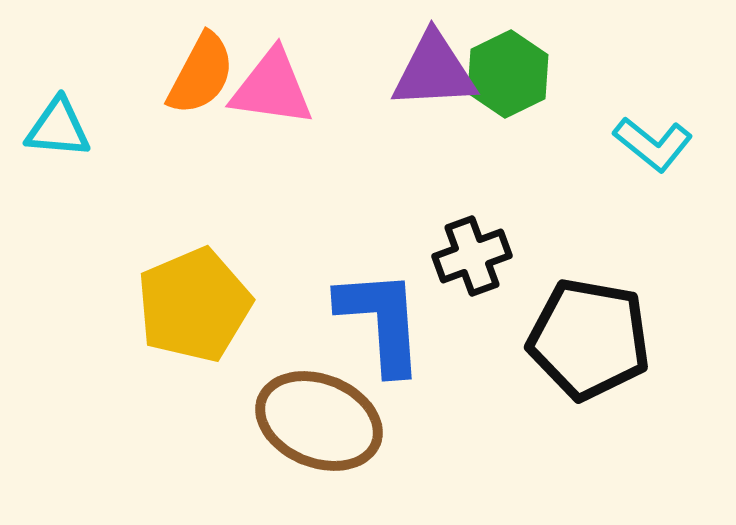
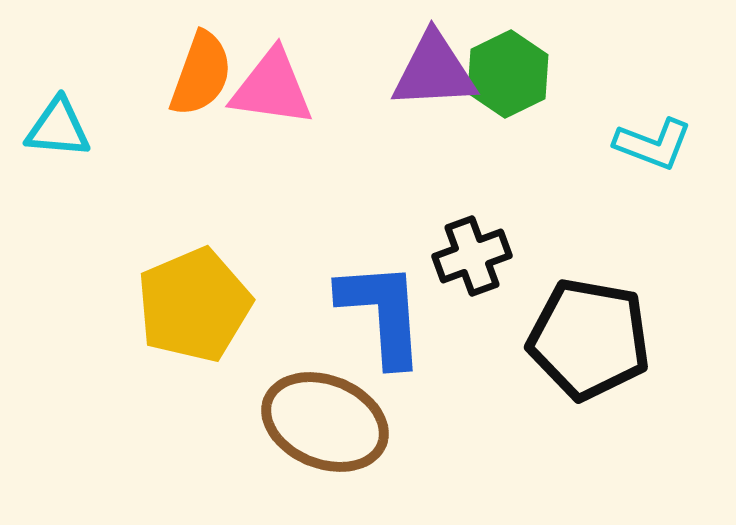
orange semicircle: rotated 8 degrees counterclockwise
cyan L-shape: rotated 18 degrees counterclockwise
blue L-shape: moved 1 px right, 8 px up
brown ellipse: moved 6 px right, 1 px down
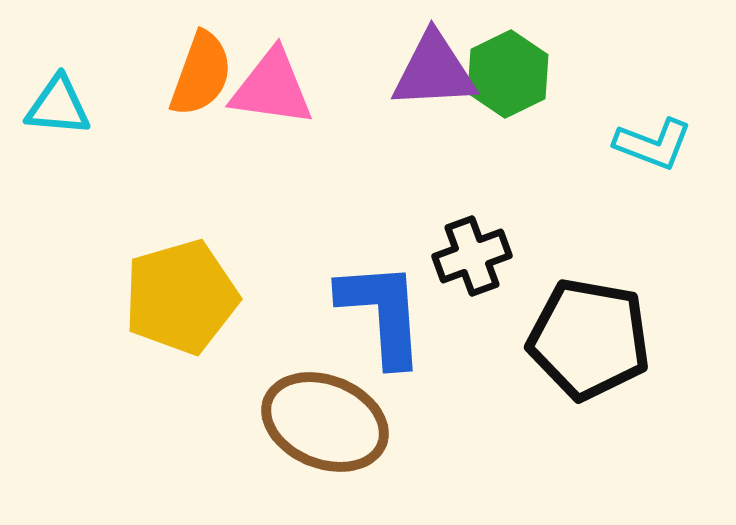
cyan triangle: moved 22 px up
yellow pentagon: moved 13 px left, 8 px up; rotated 7 degrees clockwise
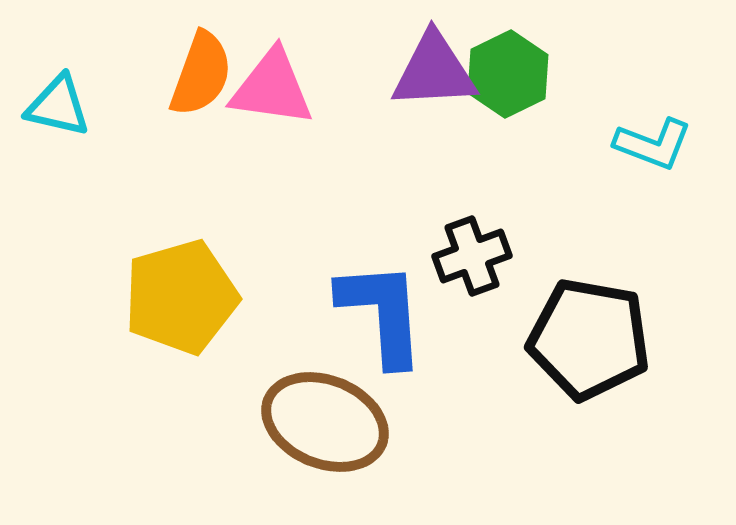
cyan triangle: rotated 8 degrees clockwise
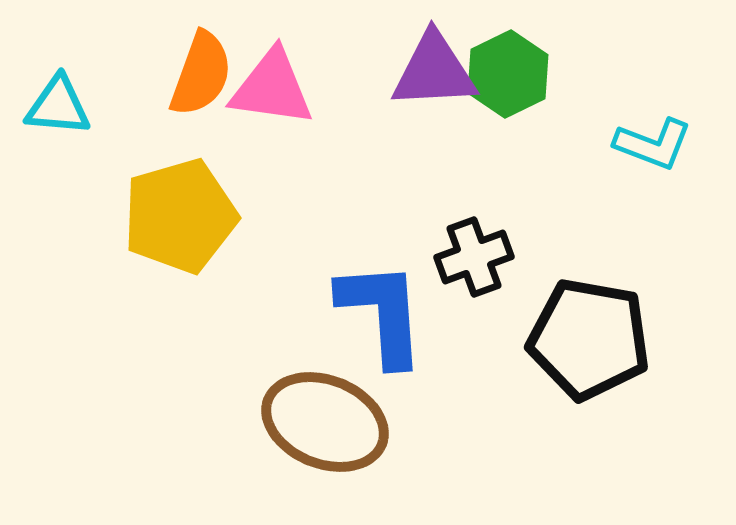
cyan triangle: rotated 8 degrees counterclockwise
black cross: moved 2 px right, 1 px down
yellow pentagon: moved 1 px left, 81 px up
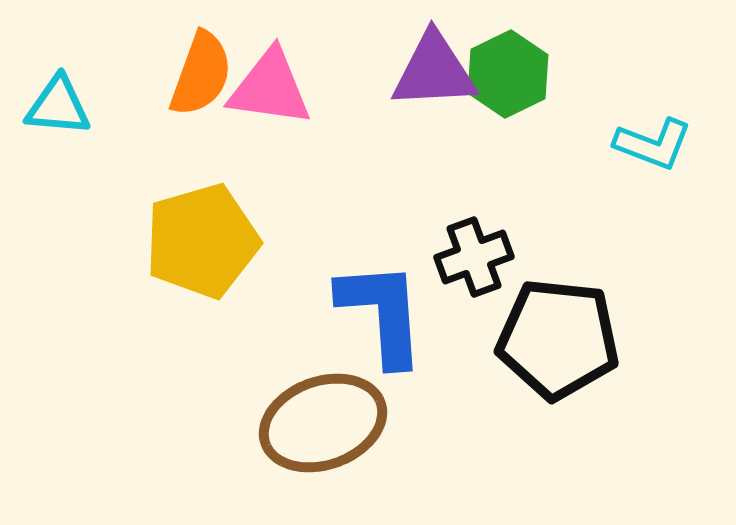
pink triangle: moved 2 px left
yellow pentagon: moved 22 px right, 25 px down
black pentagon: moved 31 px left; rotated 4 degrees counterclockwise
brown ellipse: moved 2 px left, 1 px down; rotated 42 degrees counterclockwise
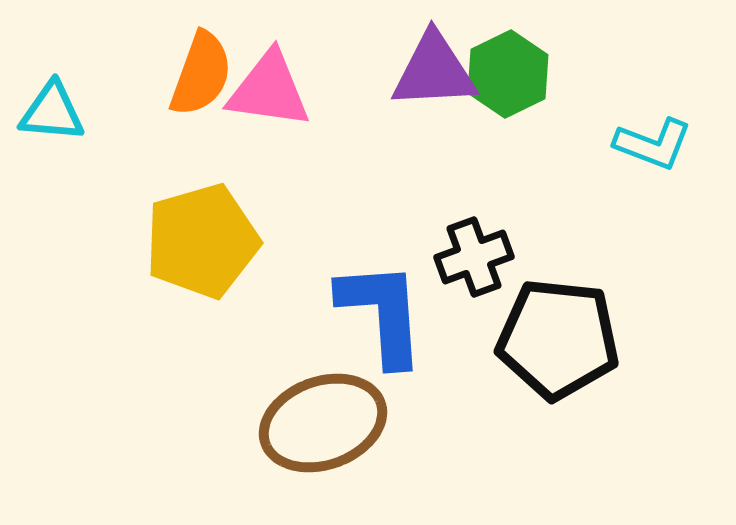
pink triangle: moved 1 px left, 2 px down
cyan triangle: moved 6 px left, 6 px down
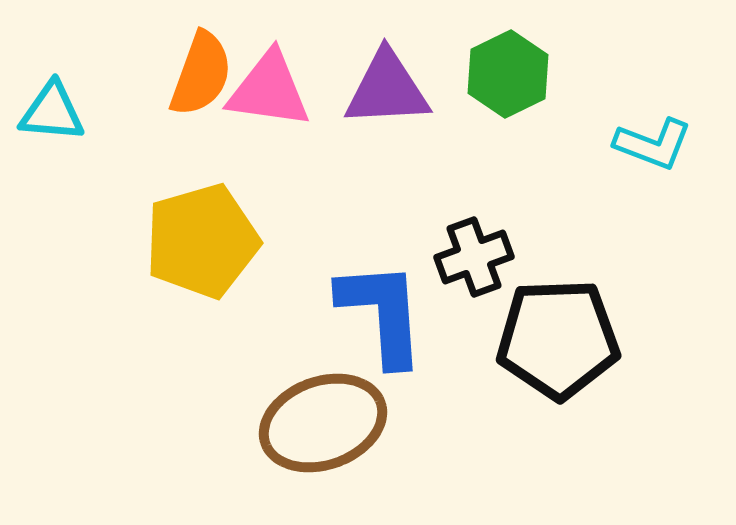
purple triangle: moved 47 px left, 18 px down
black pentagon: rotated 8 degrees counterclockwise
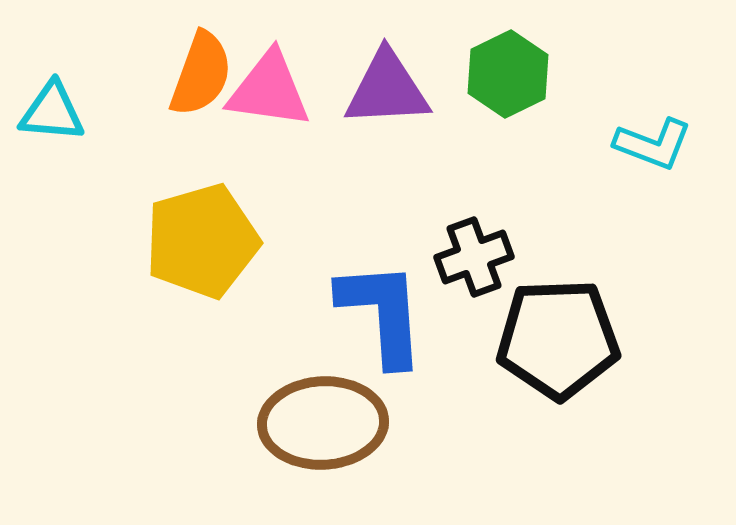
brown ellipse: rotated 17 degrees clockwise
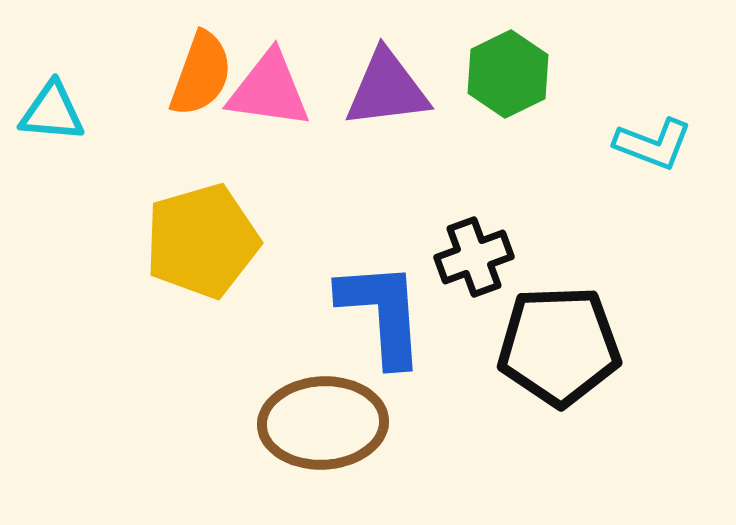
purple triangle: rotated 4 degrees counterclockwise
black pentagon: moved 1 px right, 7 px down
